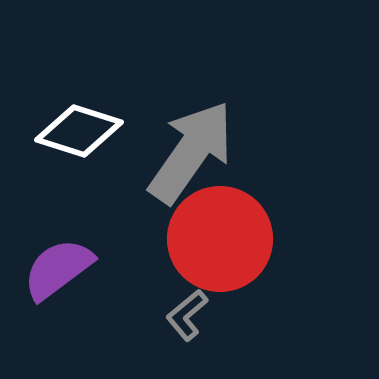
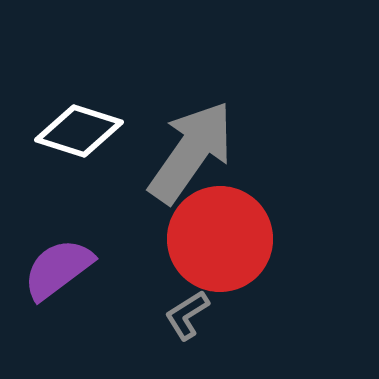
gray L-shape: rotated 8 degrees clockwise
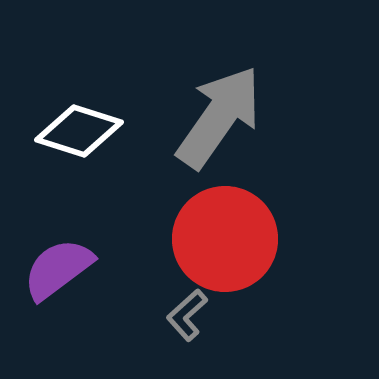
gray arrow: moved 28 px right, 35 px up
red circle: moved 5 px right
gray L-shape: rotated 10 degrees counterclockwise
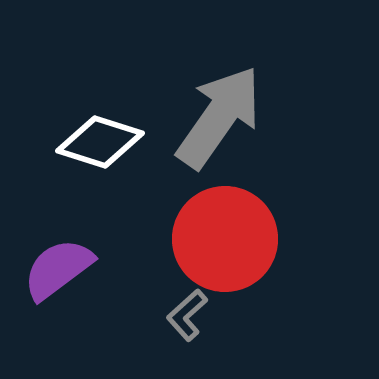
white diamond: moved 21 px right, 11 px down
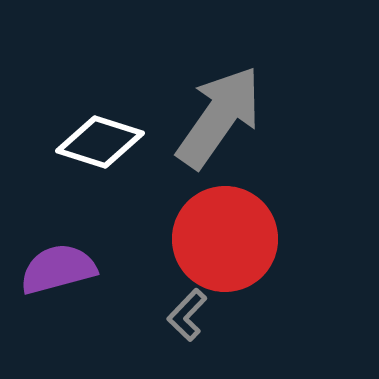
purple semicircle: rotated 22 degrees clockwise
gray L-shape: rotated 4 degrees counterclockwise
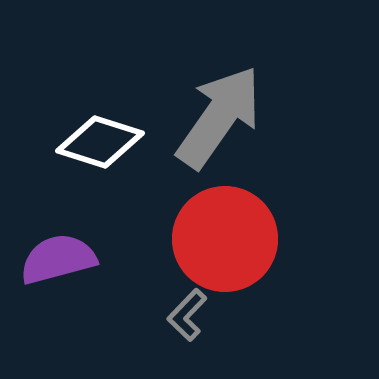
purple semicircle: moved 10 px up
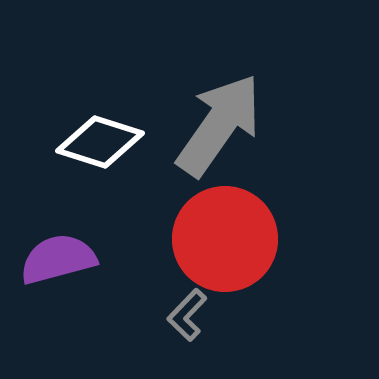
gray arrow: moved 8 px down
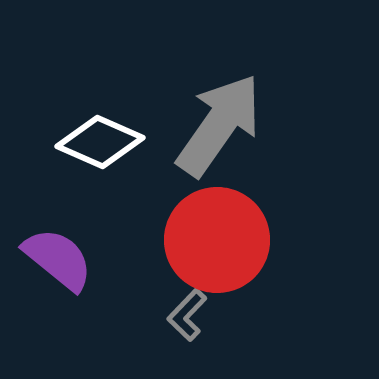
white diamond: rotated 6 degrees clockwise
red circle: moved 8 px left, 1 px down
purple semicircle: rotated 54 degrees clockwise
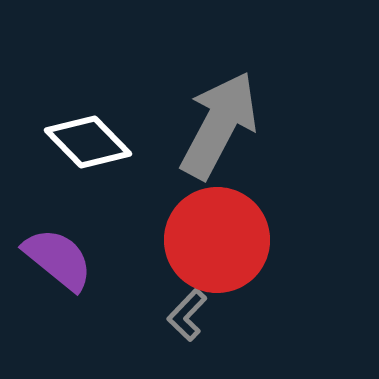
gray arrow: rotated 7 degrees counterclockwise
white diamond: moved 12 px left; rotated 22 degrees clockwise
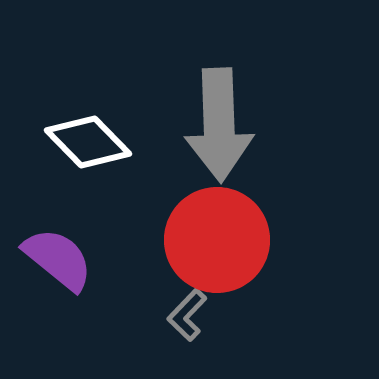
gray arrow: rotated 150 degrees clockwise
